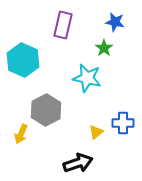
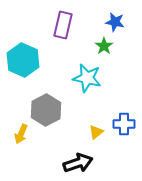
green star: moved 2 px up
blue cross: moved 1 px right, 1 px down
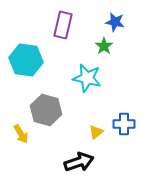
cyan hexagon: moved 3 px right; rotated 16 degrees counterclockwise
gray hexagon: rotated 16 degrees counterclockwise
yellow arrow: rotated 54 degrees counterclockwise
black arrow: moved 1 px right, 1 px up
